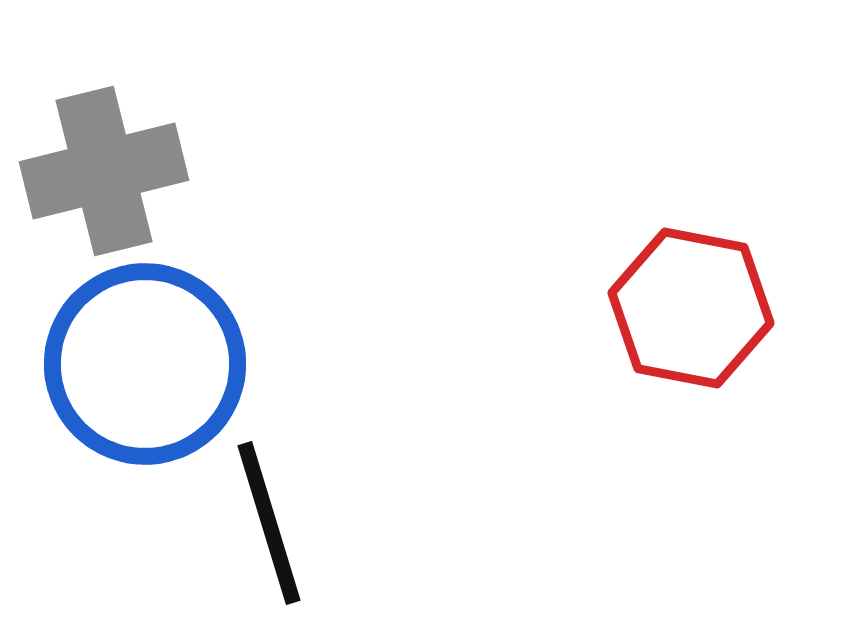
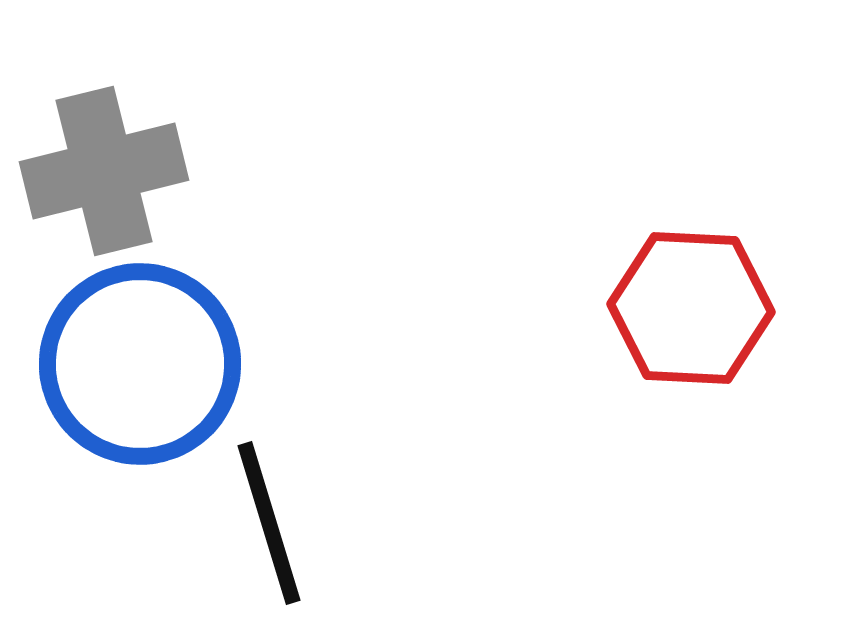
red hexagon: rotated 8 degrees counterclockwise
blue circle: moved 5 px left
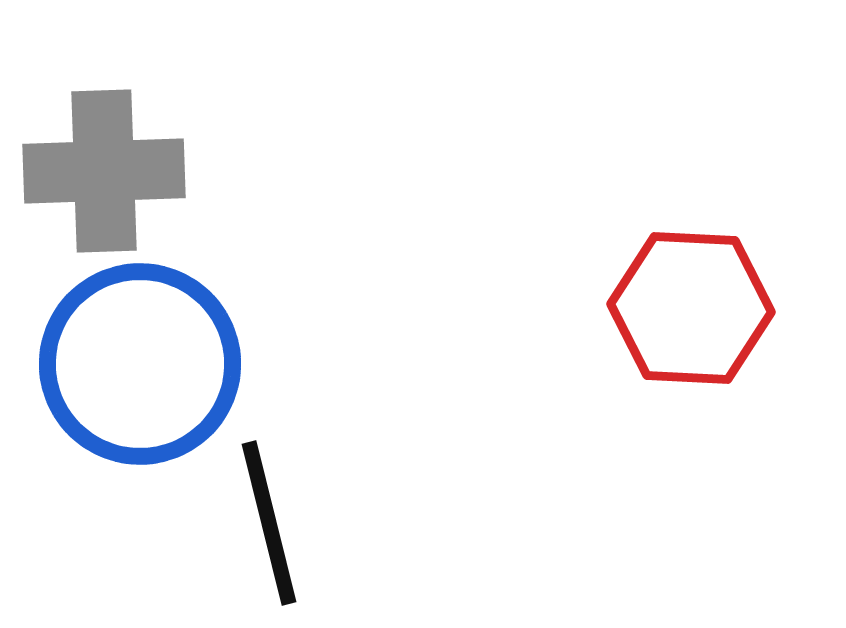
gray cross: rotated 12 degrees clockwise
black line: rotated 3 degrees clockwise
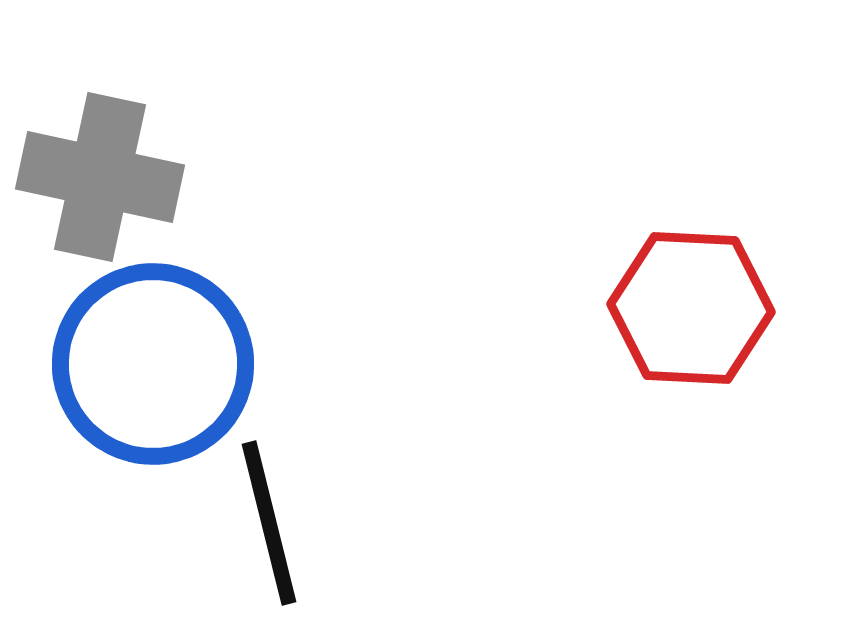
gray cross: moved 4 px left, 6 px down; rotated 14 degrees clockwise
blue circle: moved 13 px right
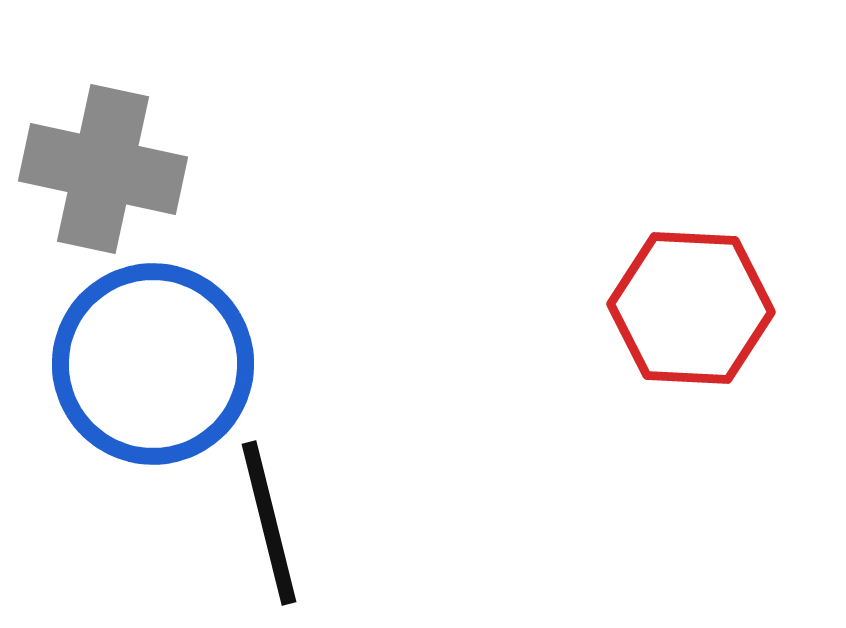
gray cross: moved 3 px right, 8 px up
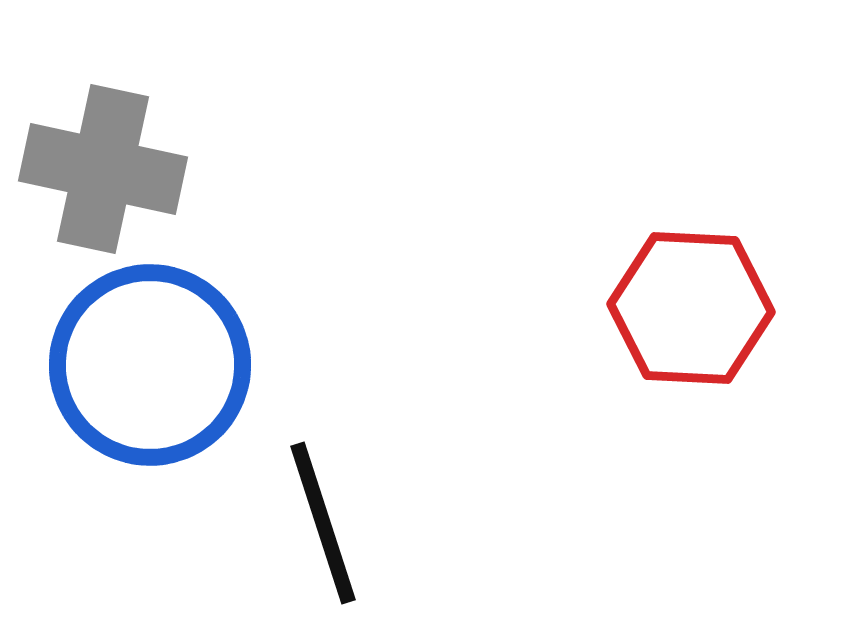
blue circle: moved 3 px left, 1 px down
black line: moved 54 px right; rotated 4 degrees counterclockwise
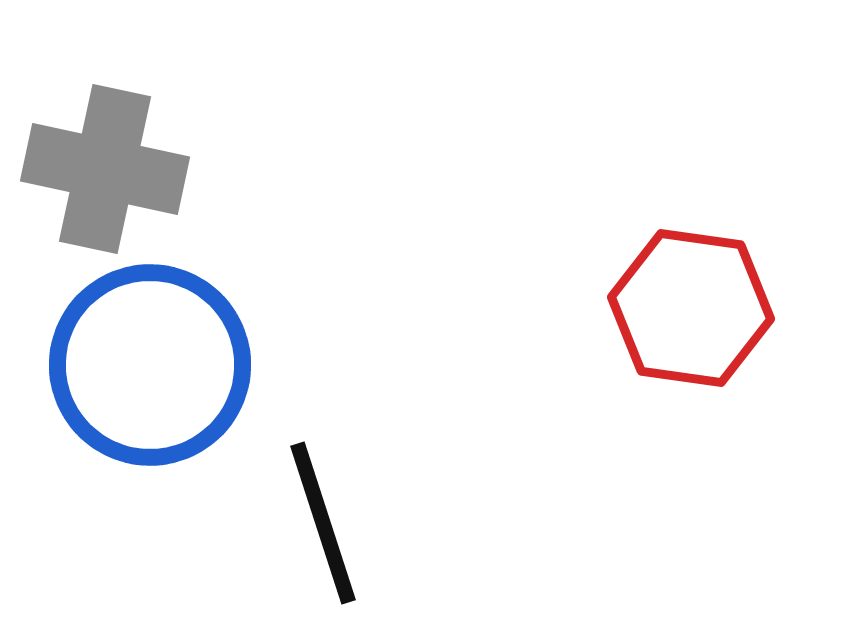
gray cross: moved 2 px right
red hexagon: rotated 5 degrees clockwise
